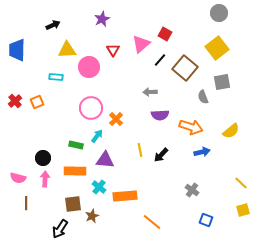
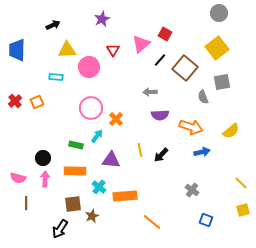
purple triangle at (105, 160): moved 6 px right
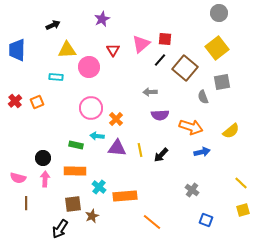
red square at (165, 34): moved 5 px down; rotated 24 degrees counterclockwise
cyan arrow at (97, 136): rotated 120 degrees counterclockwise
purple triangle at (111, 160): moved 6 px right, 12 px up
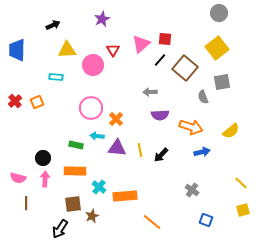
pink circle at (89, 67): moved 4 px right, 2 px up
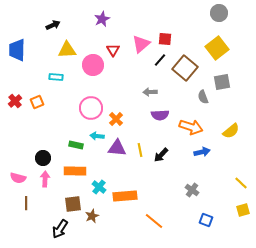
orange line at (152, 222): moved 2 px right, 1 px up
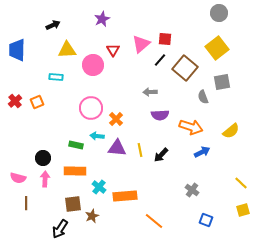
blue arrow at (202, 152): rotated 14 degrees counterclockwise
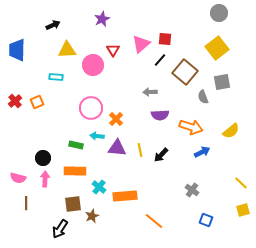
brown square at (185, 68): moved 4 px down
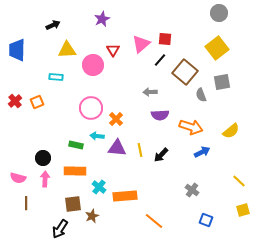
gray semicircle at (203, 97): moved 2 px left, 2 px up
yellow line at (241, 183): moved 2 px left, 2 px up
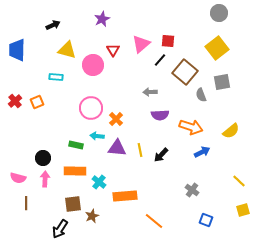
red square at (165, 39): moved 3 px right, 2 px down
yellow triangle at (67, 50): rotated 18 degrees clockwise
cyan cross at (99, 187): moved 5 px up
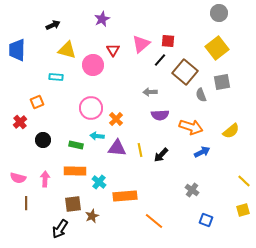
red cross at (15, 101): moved 5 px right, 21 px down
black circle at (43, 158): moved 18 px up
yellow line at (239, 181): moved 5 px right
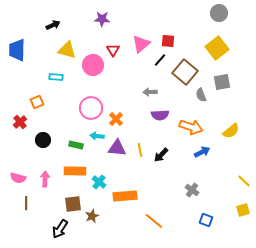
purple star at (102, 19): rotated 28 degrees clockwise
